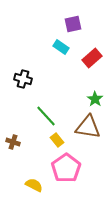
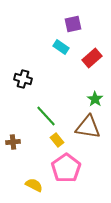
brown cross: rotated 24 degrees counterclockwise
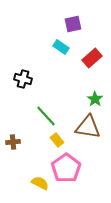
yellow semicircle: moved 6 px right, 2 px up
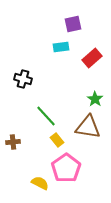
cyan rectangle: rotated 42 degrees counterclockwise
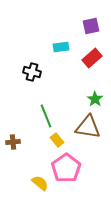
purple square: moved 18 px right, 2 px down
black cross: moved 9 px right, 7 px up
green line: rotated 20 degrees clockwise
yellow semicircle: rotated 12 degrees clockwise
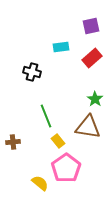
yellow rectangle: moved 1 px right, 1 px down
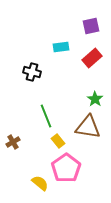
brown cross: rotated 24 degrees counterclockwise
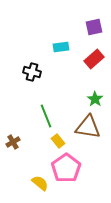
purple square: moved 3 px right, 1 px down
red rectangle: moved 2 px right, 1 px down
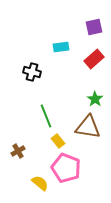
brown cross: moved 5 px right, 9 px down
pink pentagon: rotated 16 degrees counterclockwise
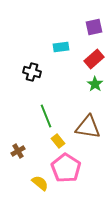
green star: moved 15 px up
pink pentagon: rotated 12 degrees clockwise
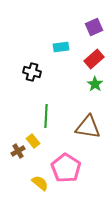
purple square: rotated 12 degrees counterclockwise
green line: rotated 25 degrees clockwise
yellow rectangle: moved 25 px left
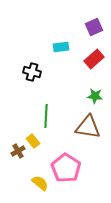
green star: moved 12 px down; rotated 28 degrees counterclockwise
